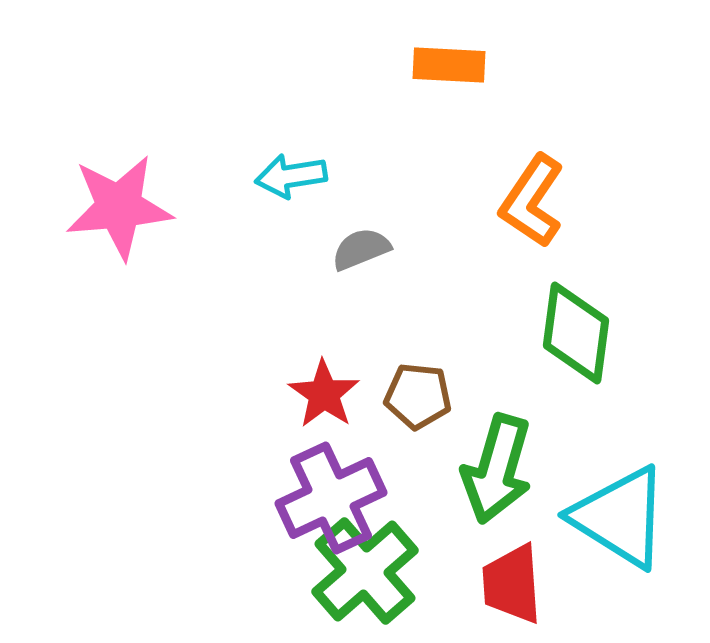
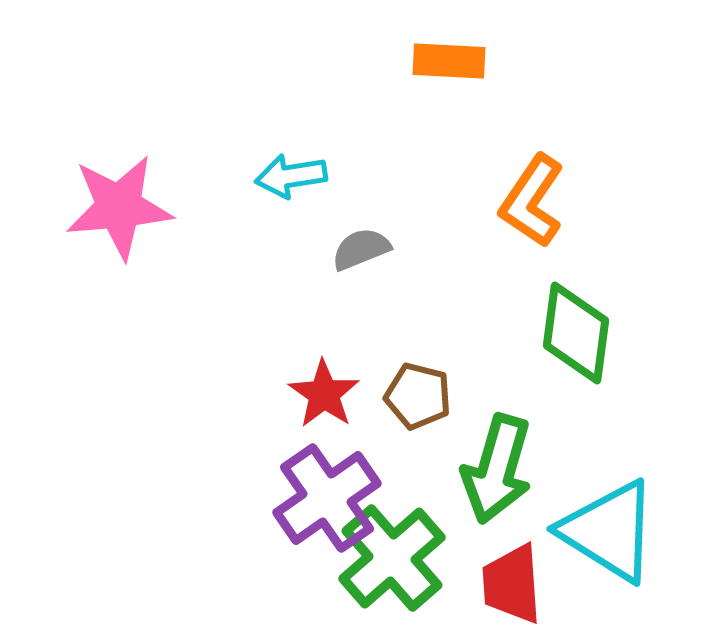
orange rectangle: moved 4 px up
brown pentagon: rotated 8 degrees clockwise
purple cross: moved 4 px left; rotated 10 degrees counterclockwise
cyan triangle: moved 11 px left, 14 px down
green cross: moved 27 px right, 13 px up
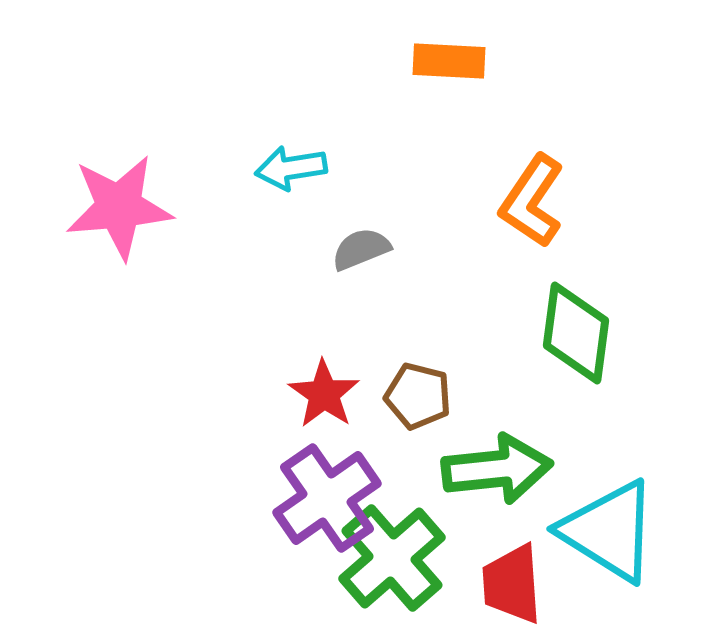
cyan arrow: moved 8 px up
green arrow: rotated 112 degrees counterclockwise
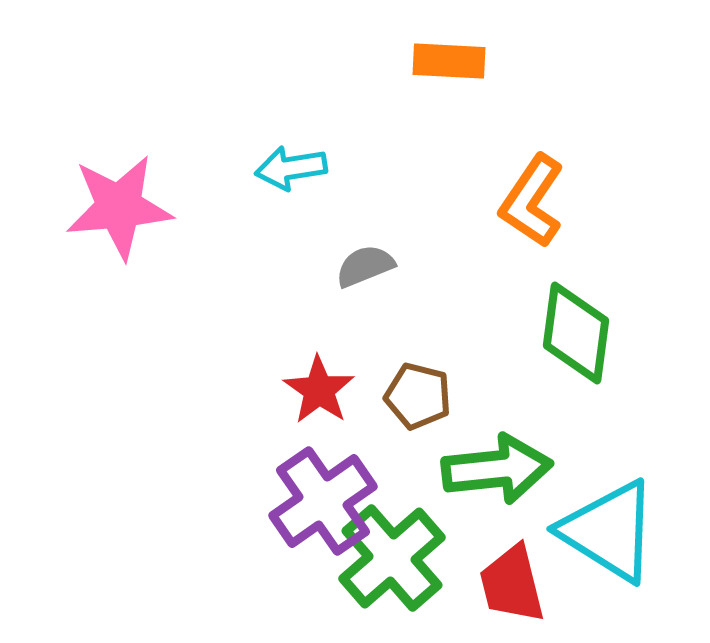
gray semicircle: moved 4 px right, 17 px down
red star: moved 5 px left, 4 px up
purple cross: moved 4 px left, 3 px down
red trapezoid: rotated 10 degrees counterclockwise
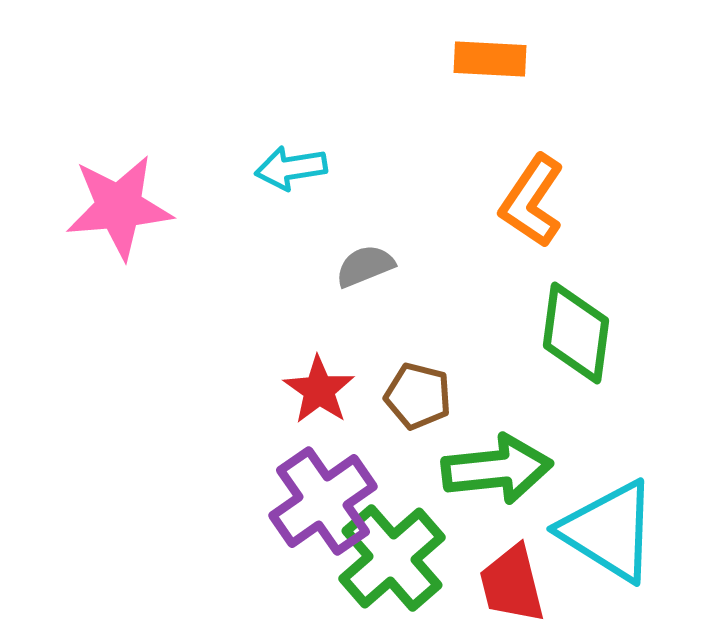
orange rectangle: moved 41 px right, 2 px up
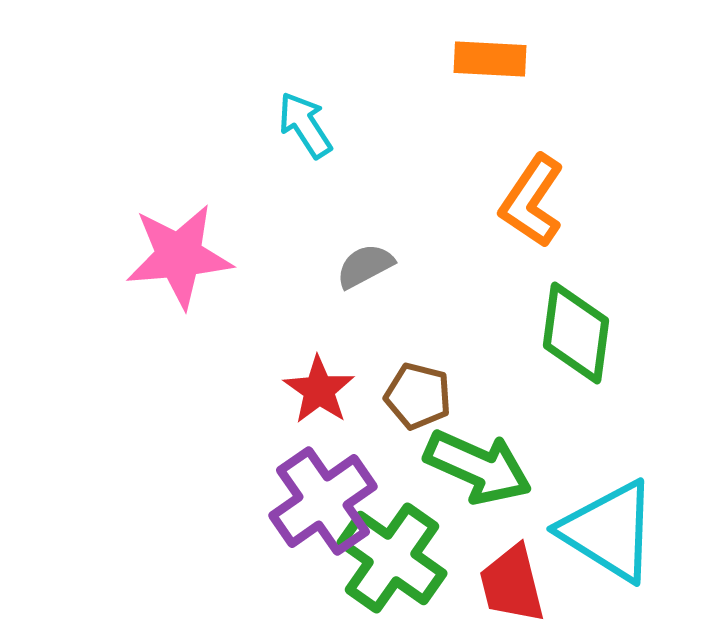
cyan arrow: moved 14 px right, 43 px up; rotated 66 degrees clockwise
pink star: moved 60 px right, 49 px down
gray semicircle: rotated 6 degrees counterclockwise
green arrow: moved 19 px left, 2 px up; rotated 30 degrees clockwise
green cross: rotated 14 degrees counterclockwise
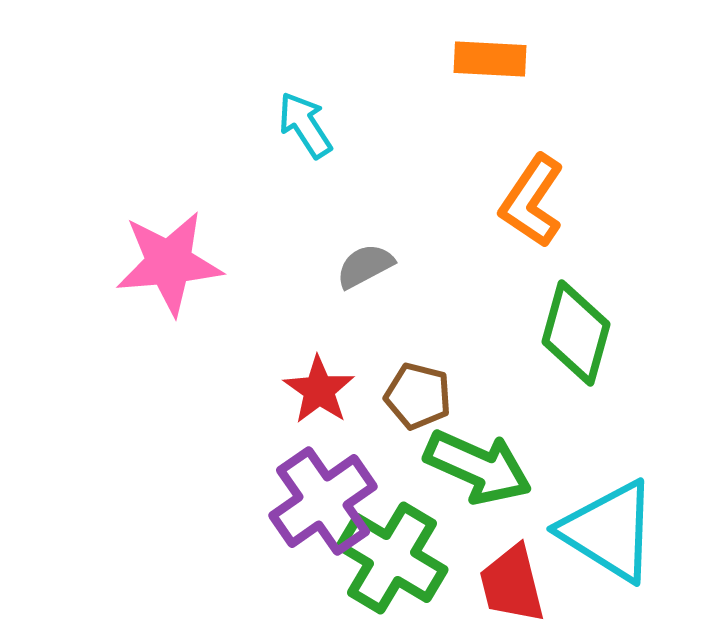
pink star: moved 10 px left, 7 px down
green diamond: rotated 8 degrees clockwise
green cross: rotated 4 degrees counterclockwise
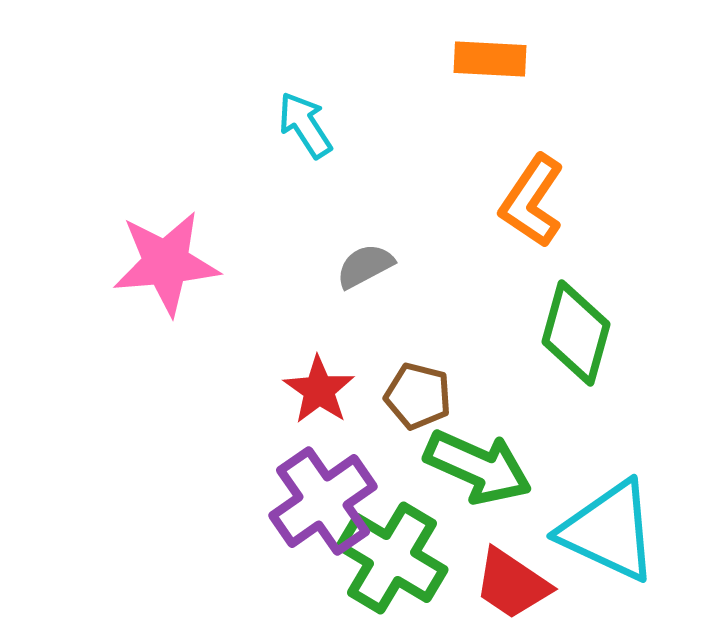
pink star: moved 3 px left
cyan triangle: rotated 7 degrees counterclockwise
red trapezoid: rotated 42 degrees counterclockwise
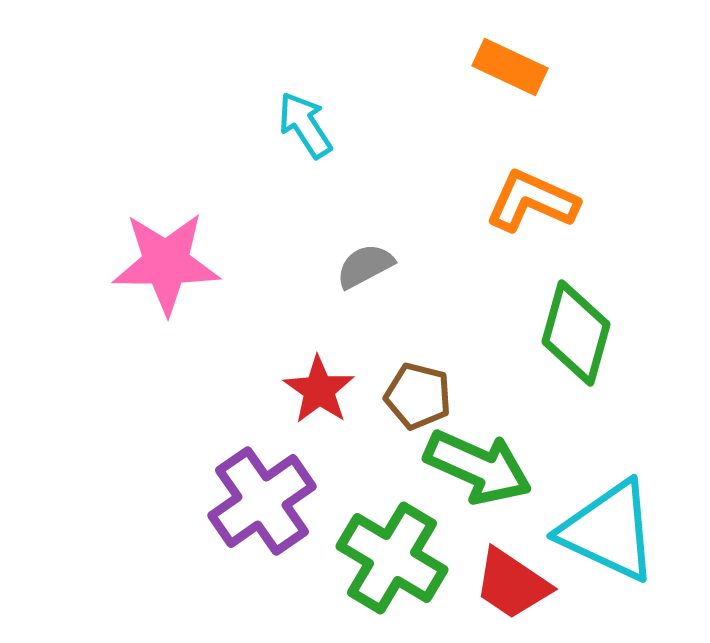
orange rectangle: moved 20 px right, 8 px down; rotated 22 degrees clockwise
orange L-shape: rotated 80 degrees clockwise
pink star: rotated 5 degrees clockwise
purple cross: moved 61 px left
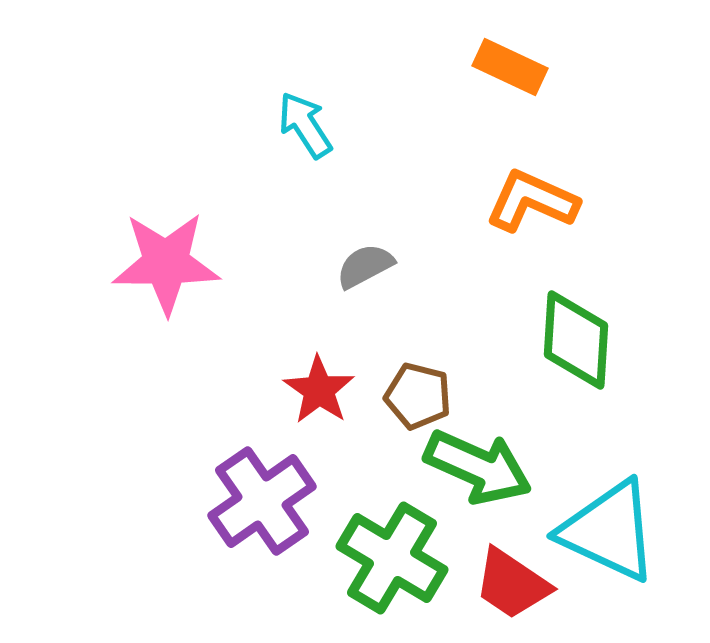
green diamond: moved 7 px down; rotated 12 degrees counterclockwise
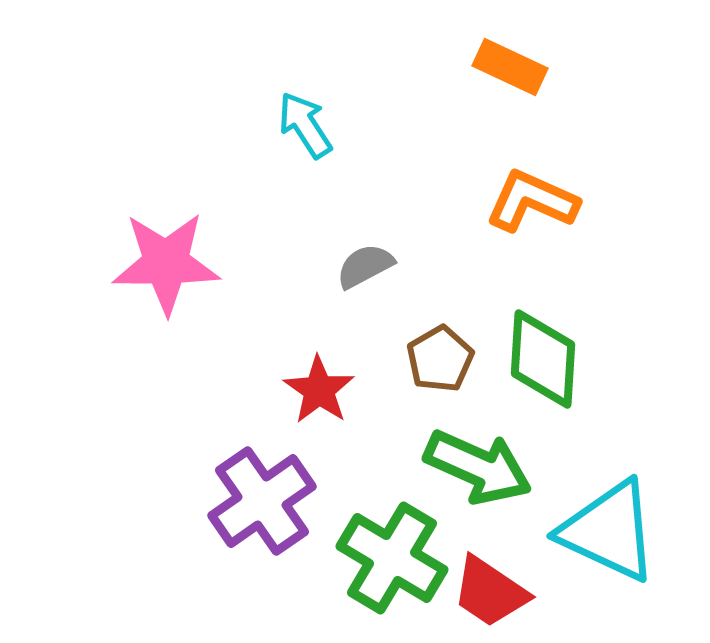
green diamond: moved 33 px left, 19 px down
brown pentagon: moved 22 px right, 37 px up; rotated 28 degrees clockwise
red trapezoid: moved 22 px left, 8 px down
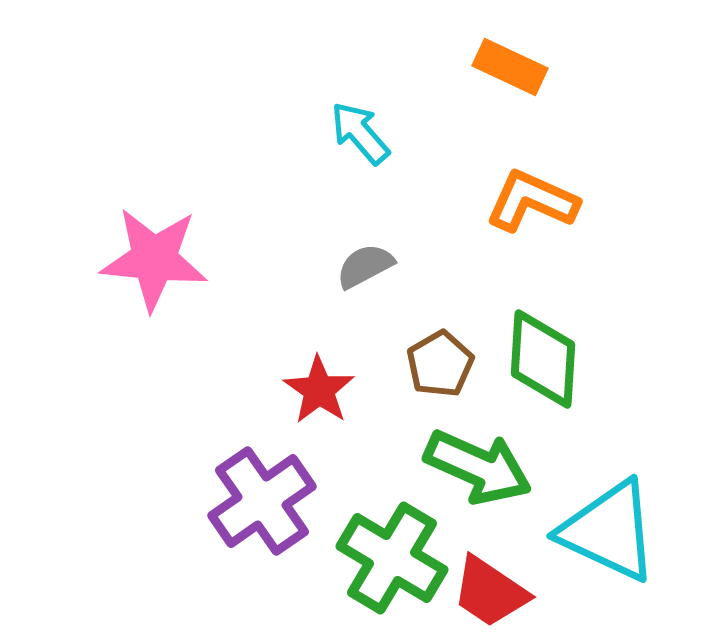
cyan arrow: moved 55 px right, 8 px down; rotated 8 degrees counterclockwise
pink star: moved 12 px left, 4 px up; rotated 6 degrees clockwise
brown pentagon: moved 5 px down
